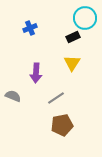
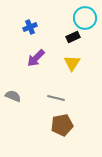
blue cross: moved 1 px up
purple arrow: moved 15 px up; rotated 42 degrees clockwise
gray line: rotated 48 degrees clockwise
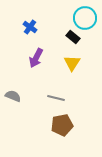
blue cross: rotated 32 degrees counterclockwise
black rectangle: rotated 64 degrees clockwise
purple arrow: rotated 18 degrees counterclockwise
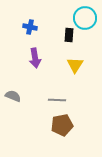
blue cross: rotated 24 degrees counterclockwise
black rectangle: moved 4 px left, 2 px up; rotated 56 degrees clockwise
purple arrow: moved 1 px left; rotated 36 degrees counterclockwise
yellow triangle: moved 3 px right, 2 px down
gray line: moved 1 px right, 2 px down; rotated 12 degrees counterclockwise
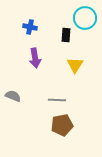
black rectangle: moved 3 px left
